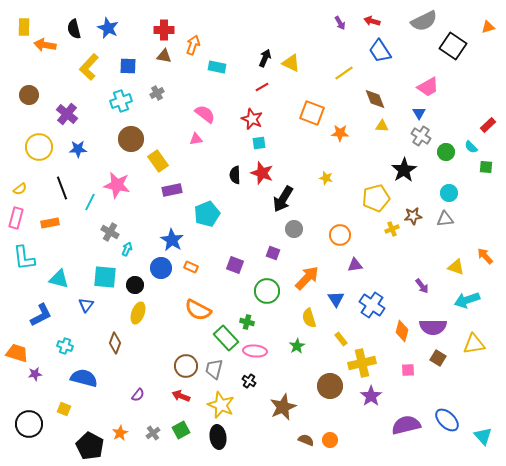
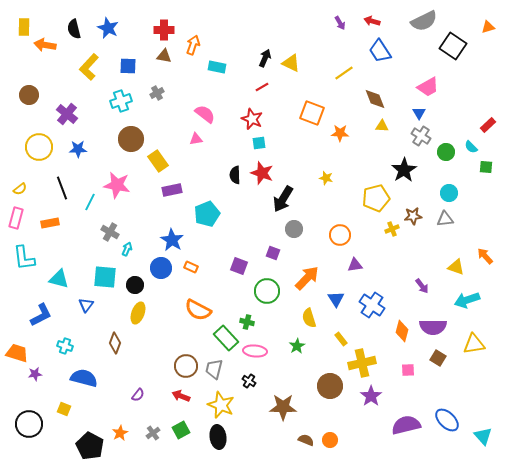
purple square at (235, 265): moved 4 px right, 1 px down
brown star at (283, 407): rotated 24 degrees clockwise
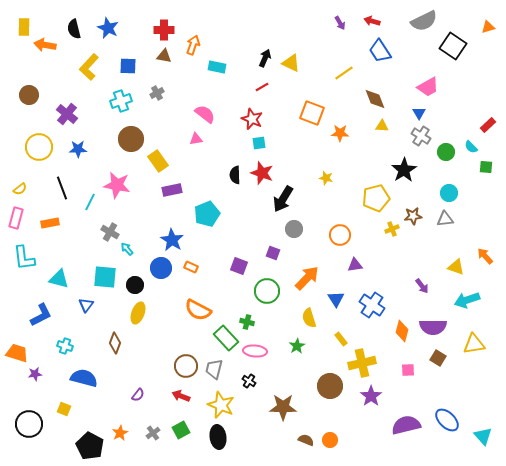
cyan arrow at (127, 249): rotated 64 degrees counterclockwise
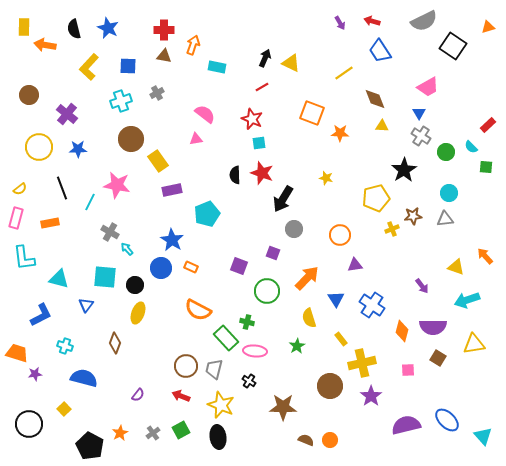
yellow square at (64, 409): rotated 24 degrees clockwise
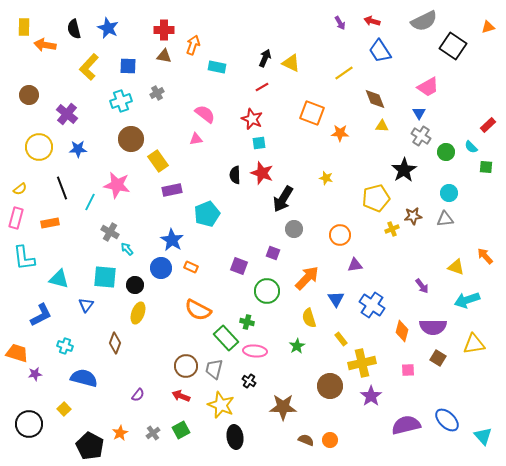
black ellipse at (218, 437): moved 17 px right
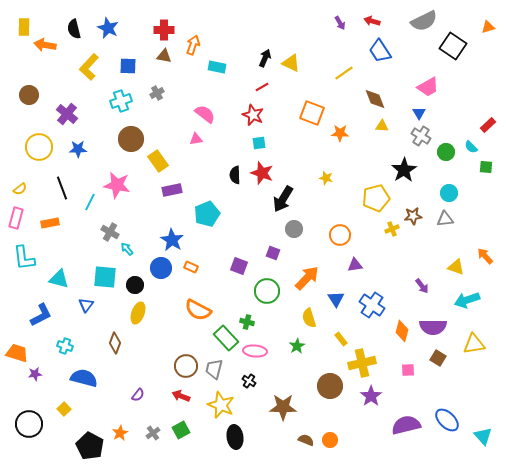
red star at (252, 119): moved 1 px right, 4 px up
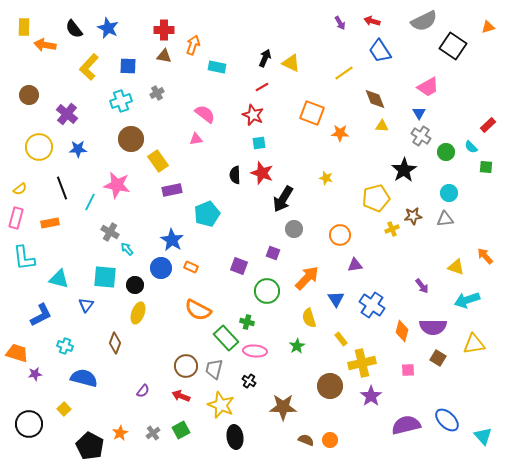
black semicircle at (74, 29): rotated 24 degrees counterclockwise
purple semicircle at (138, 395): moved 5 px right, 4 px up
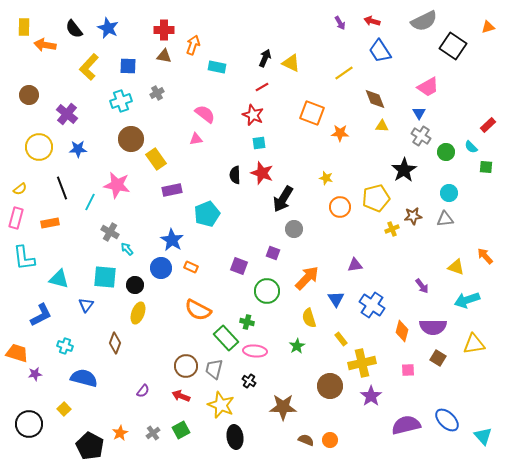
yellow rectangle at (158, 161): moved 2 px left, 2 px up
orange circle at (340, 235): moved 28 px up
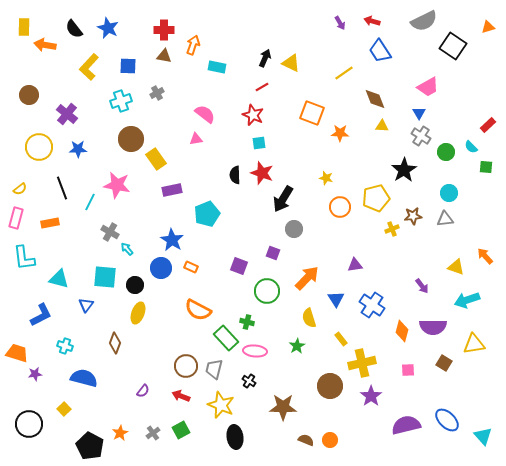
brown square at (438, 358): moved 6 px right, 5 px down
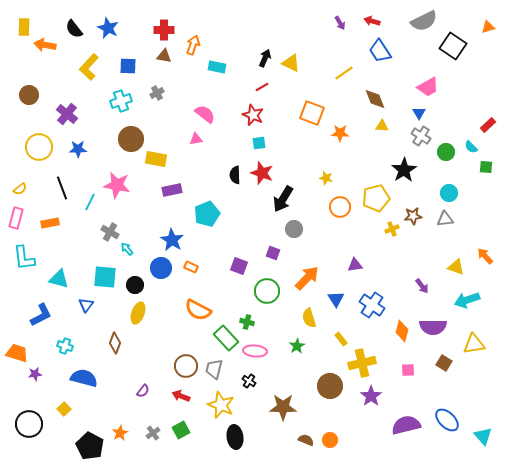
yellow rectangle at (156, 159): rotated 45 degrees counterclockwise
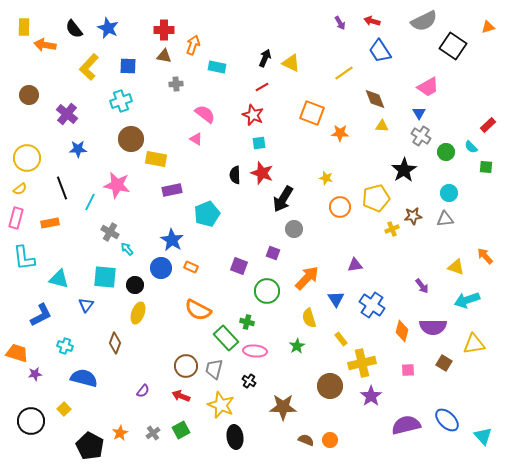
gray cross at (157, 93): moved 19 px right, 9 px up; rotated 24 degrees clockwise
pink triangle at (196, 139): rotated 40 degrees clockwise
yellow circle at (39, 147): moved 12 px left, 11 px down
black circle at (29, 424): moved 2 px right, 3 px up
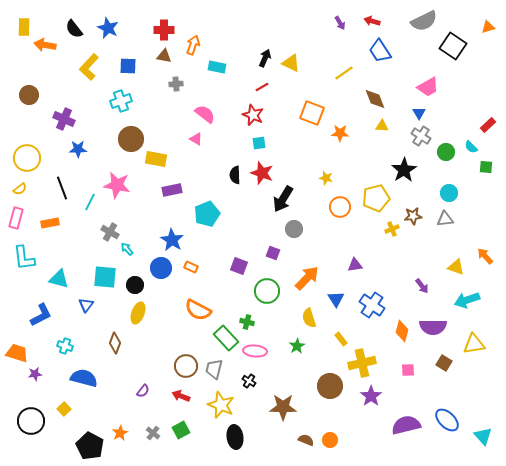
purple cross at (67, 114): moved 3 px left, 5 px down; rotated 15 degrees counterclockwise
gray cross at (153, 433): rotated 16 degrees counterclockwise
